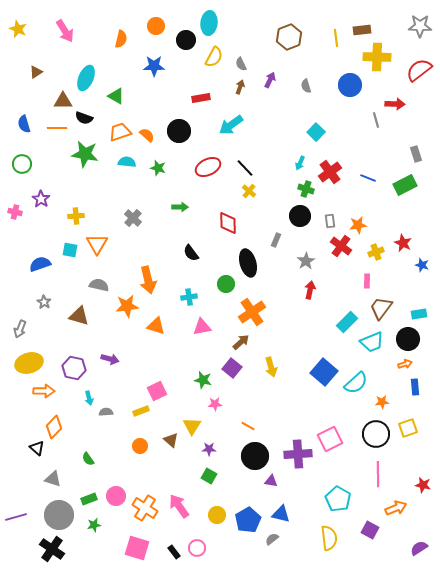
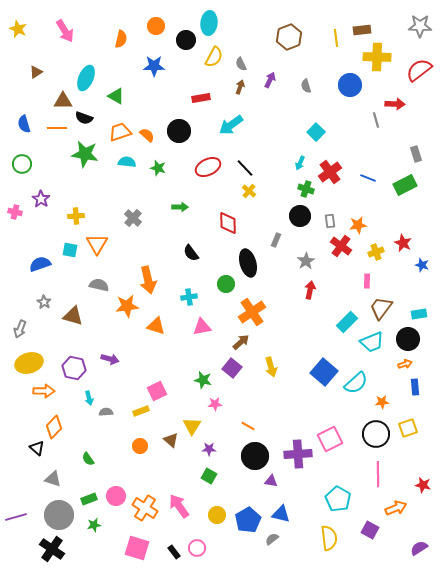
brown triangle at (79, 316): moved 6 px left
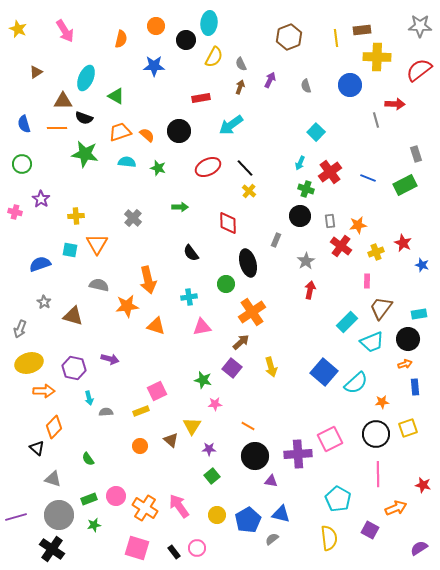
green square at (209, 476): moved 3 px right; rotated 21 degrees clockwise
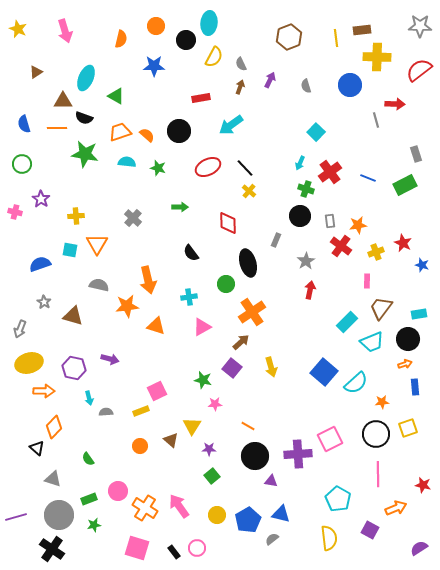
pink arrow at (65, 31): rotated 15 degrees clockwise
pink triangle at (202, 327): rotated 18 degrees counterclockwise
pink circle at (116, 496): moved 2 px right, 5 px up
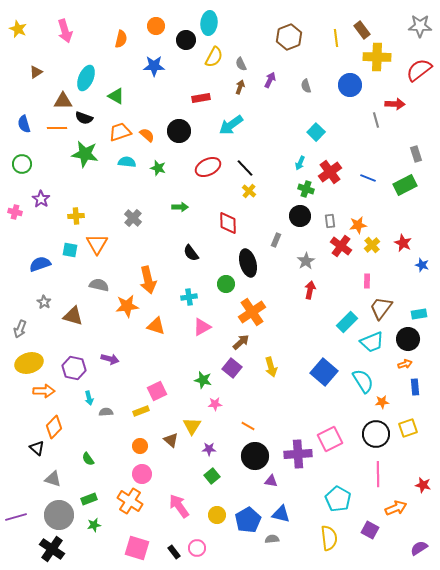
brown rectangle at (362, 30): rotated 60 degrees clockwise
yellow cross at (376, 252): moved 4 px left, 7 px up; rotated 21 degrees counterclockwise
cyan semicircle at (356, 383): moved 7 px right, 2 px up; rotated 80 degrees counterclockwise
pink circle at (118, 491): moved 24 px right, 17 px up
orange cross at (145, 508): moved 15 px left, 7 px up
gray semicircle at (272, 539): rotated 32 degrees clockwise
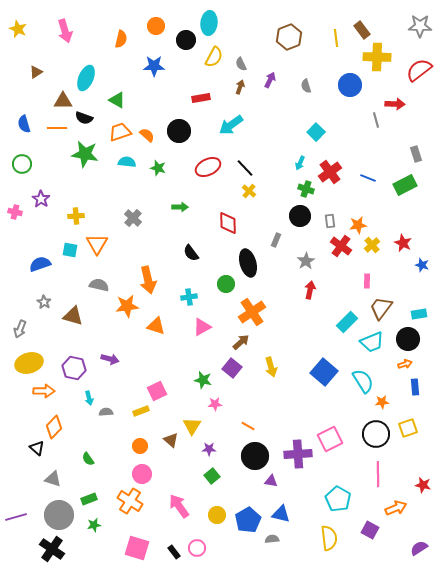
green triangle at (116, 96): moved 1 px right, 4 px down
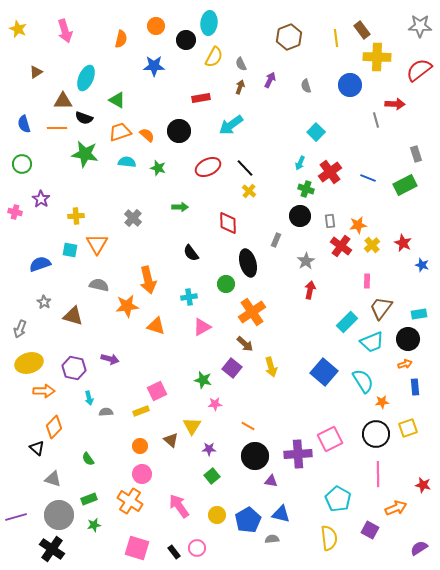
brown arrow at (241, 342): moved 4 px right, 2 px down; rotated 84 degrees clockwise
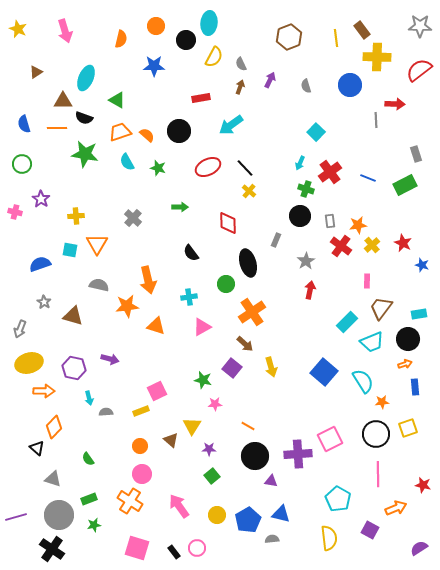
gray line at (376, 120): rotated 14 degrees clockwise
cyan semicircle at (127, 162): rotated 126 degrees counterclockwise
